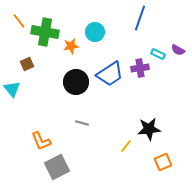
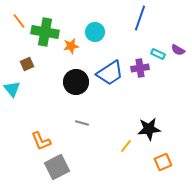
blue trapezoid: moved 1 px up
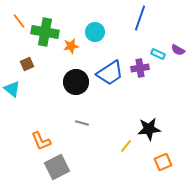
cyan triangle: rotated 12 degrees counterclockwise
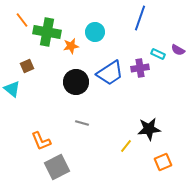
orange line: moved 3 px right, 1 px up
green cross: moved 2 px right
brown square: moved 2 px down
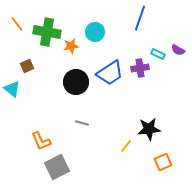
orange line: moved 5 px left, 4 px down
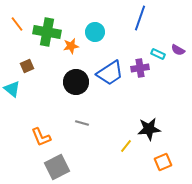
orange L-shape: moved 4 px up
